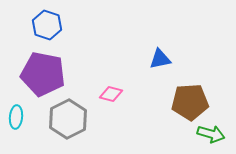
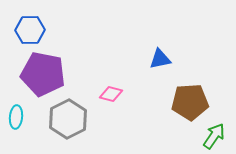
blue hexagon: moved 17 px left, 5 px down; rotated 20 degrees counterclockwise
green arrow: moved 3 px right, 2 px down; rotated 72 degrees counterclockwise
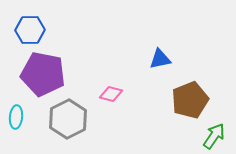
brown pentagon: moved 2 px up; rotated 18 degrees counterclockwise
